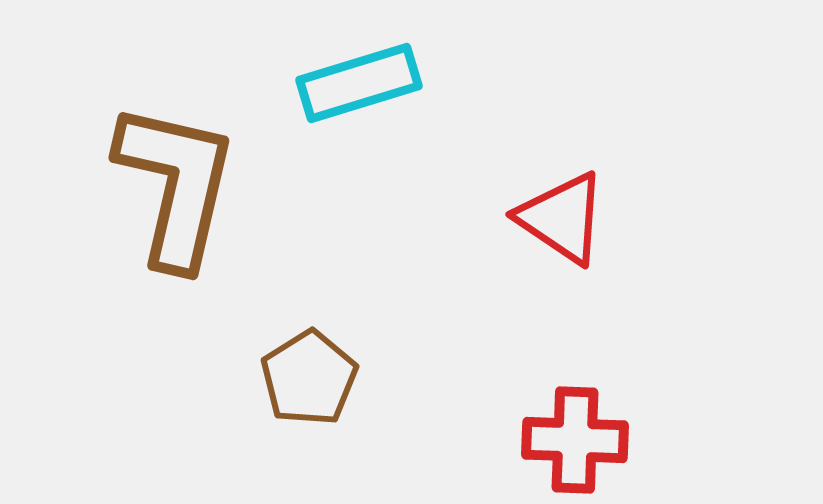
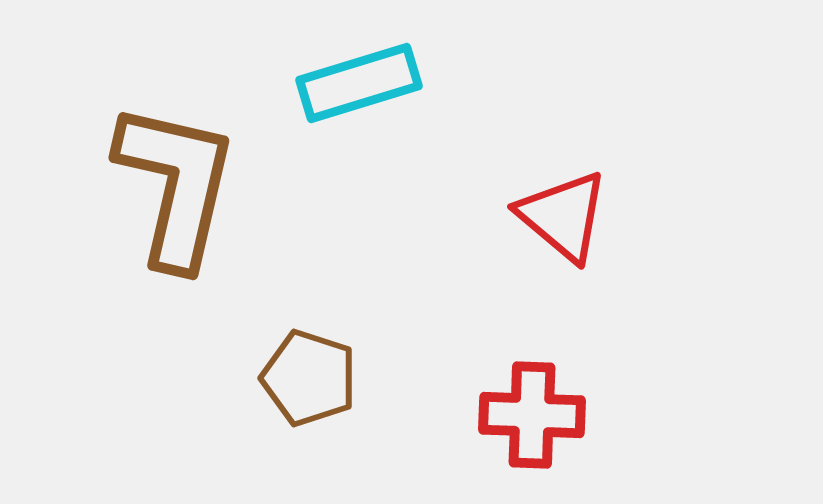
red triangle: moved 1 px right, 2 px up; rotated 6 degrees clockwise
brown pentagon: rotated 22 degrees counterclockwise
red cross: moved 43 px left, 25 px up
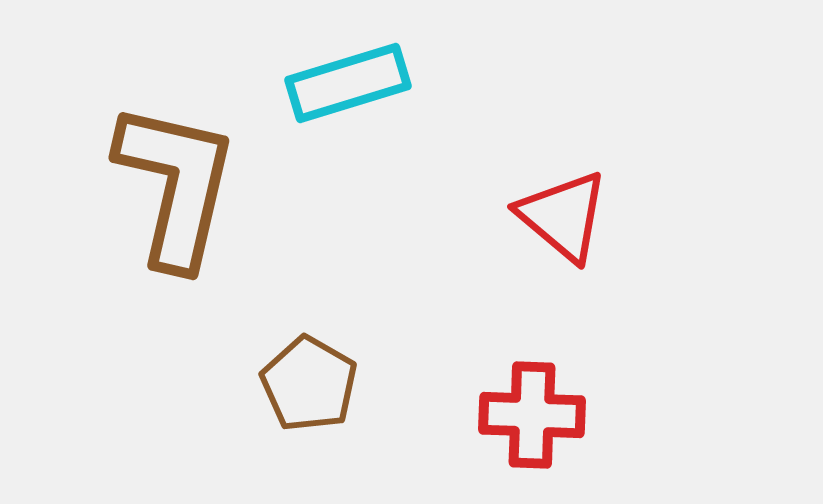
cyan rectangle: moved 11 px left
brown pentagon: moved 6 px down; rotated 12 degrees clockwise
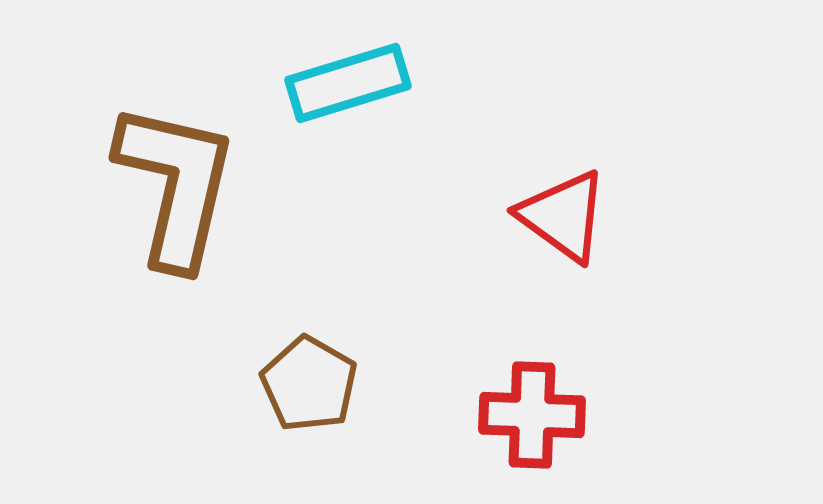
red triangle: rotated 4 degrees counterclockwise
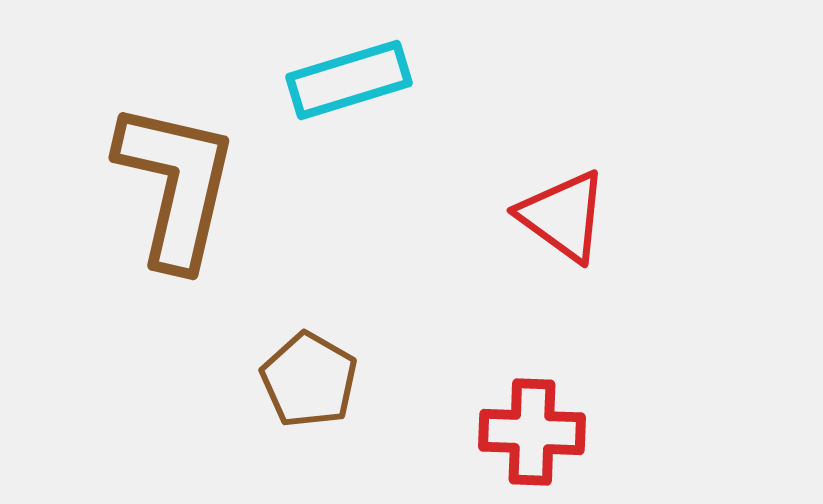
cyan rectangle: moved 1 px right, 3 px up
brown pentagon: moved 4 px up
red cross: moved 17 px down
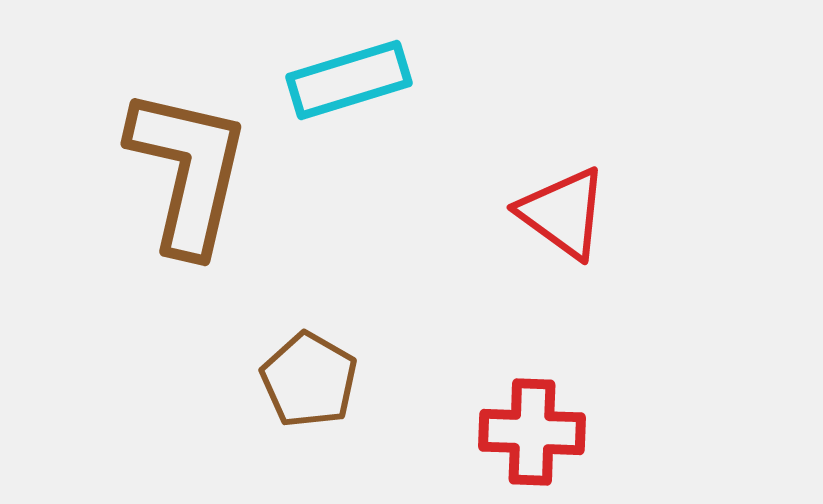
brown L-shape: moved 12 px right, 14 px up
red triangle: moved 3 px up
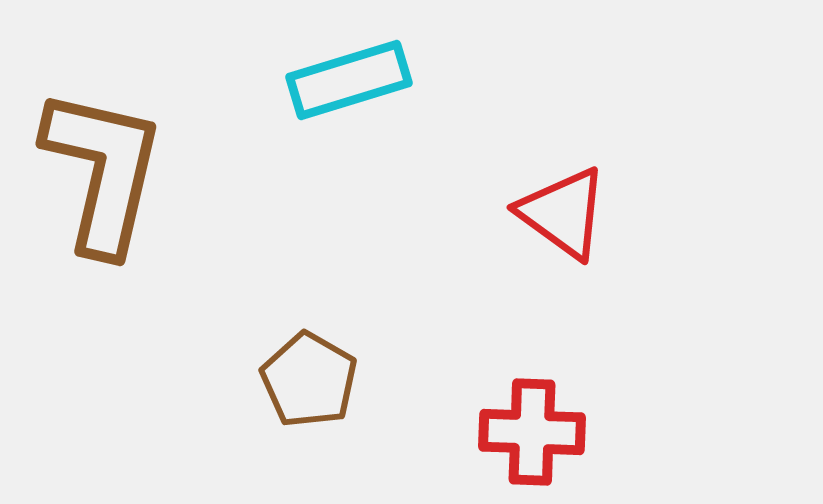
brown L-shape: moved 85 px left
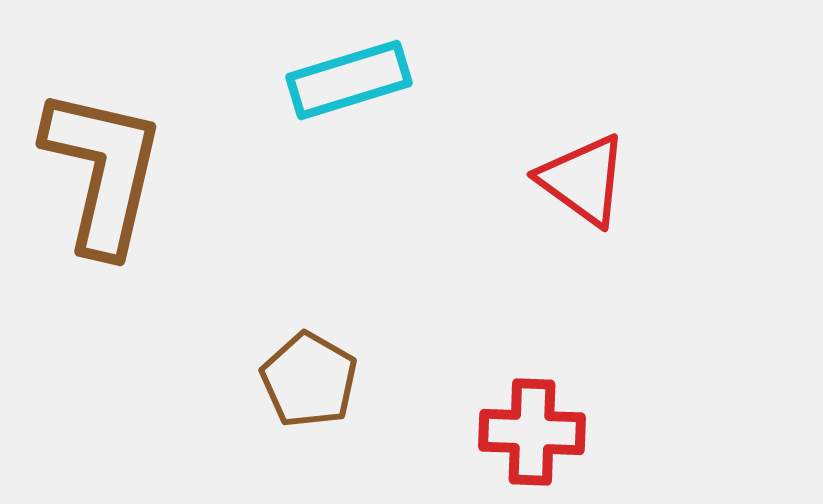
red triangle: moved 20 px right, 33 px up
